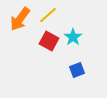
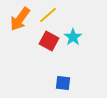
blue square: moved 14 px left, 13 px down; rotated 28 degrees clockwise
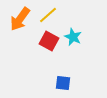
cyan star: rotated 12 degrees counterclockwise
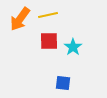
yellow line: rotated 30 degrees clockwise
cyan star: moved 10 px down; rotated 12 degrees clockwise
red square: rotated 30 degrees counterclockwise
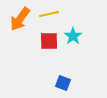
yellow line: moved 1 px right, 1 px up
cyan star: moved 11 px up
blue square: rotated 14 degrees clockwise
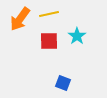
cyan star: moved 4 px right
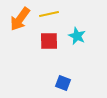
cyan star: rotated 12 degrees counterclockwise
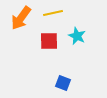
yellow line: moved 4 px right, 1 px up
orange arrow: moved 1 px right, 1 px up
